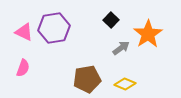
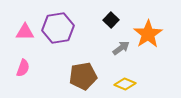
purple hexagon: moved 4 px right
pink triangle: moved 1 px right; rotated 24 degrees counterclockwise
brown pentagon: moved 4 px left, 3 px up
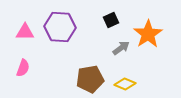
black square: rotated 21 degrees clockwise
purple hexagon: moved 2 px right, 1 px up; rotated 12 degrees clockwise
brown pentagon: moved 7 px right, 3 px down
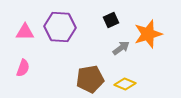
orange star: rotated 16 degrees clockwise
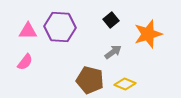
black square: rotated 14 degrees counterclockwise
pink triangle: moved 3 px right, 1 px up
gray arrow: moved 8 px left, 4 px down
pink semicircle: moved 2 px right, 6 px up; rotated 18 degrees clockwise
brown pentagon: moved 1 px down; rotated 24 degrees clockwise
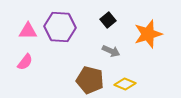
black square: moved 3 px left
gray arrow: moved 2 px left, 1 px up; rotated 60 degrees clockwise
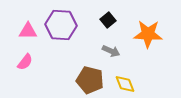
purple hexagon: moved 1 px right, 2 px up
orange star: rotated 20 degrees clockwise
yellow diamond: rotated 45 degrees clockwise
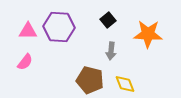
purple hexagon: moved 2 px left, 2 px down
gray arrow: rotated 72 degrees clockwise
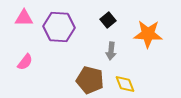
pink triangle: moved 4 px left, 13 px up
